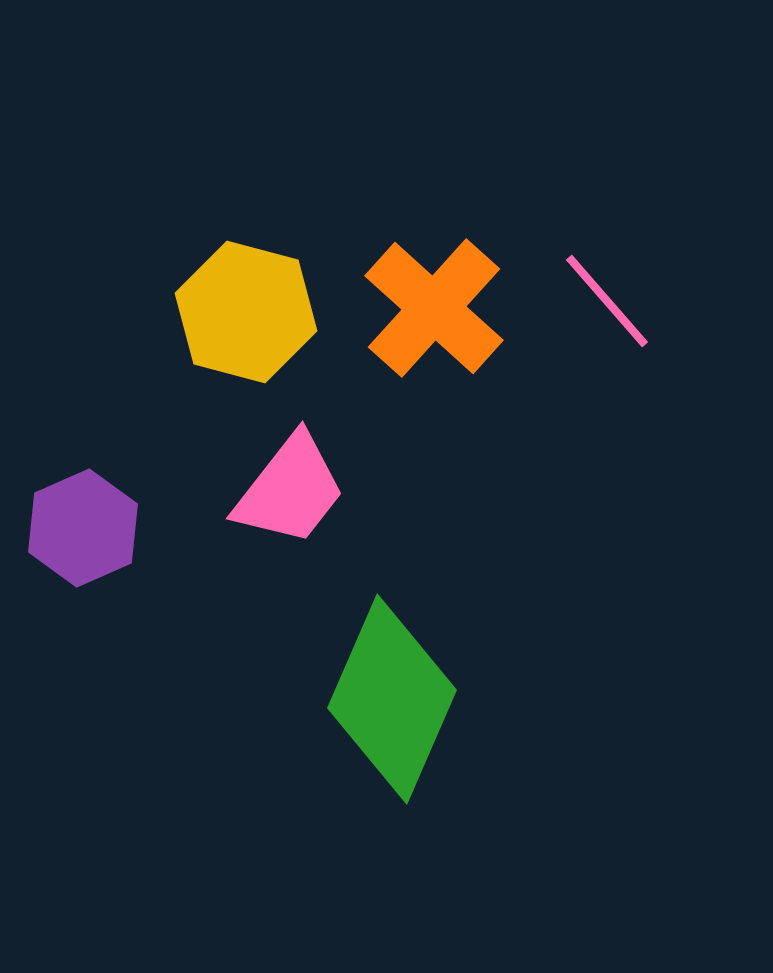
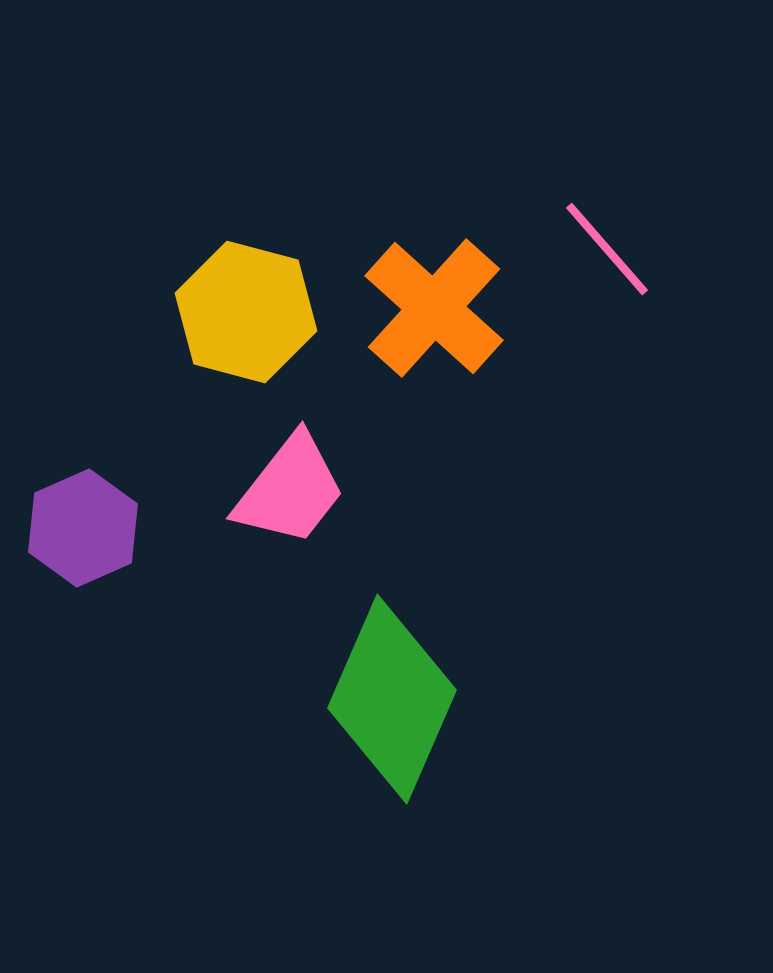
pink line: moved 52 px up
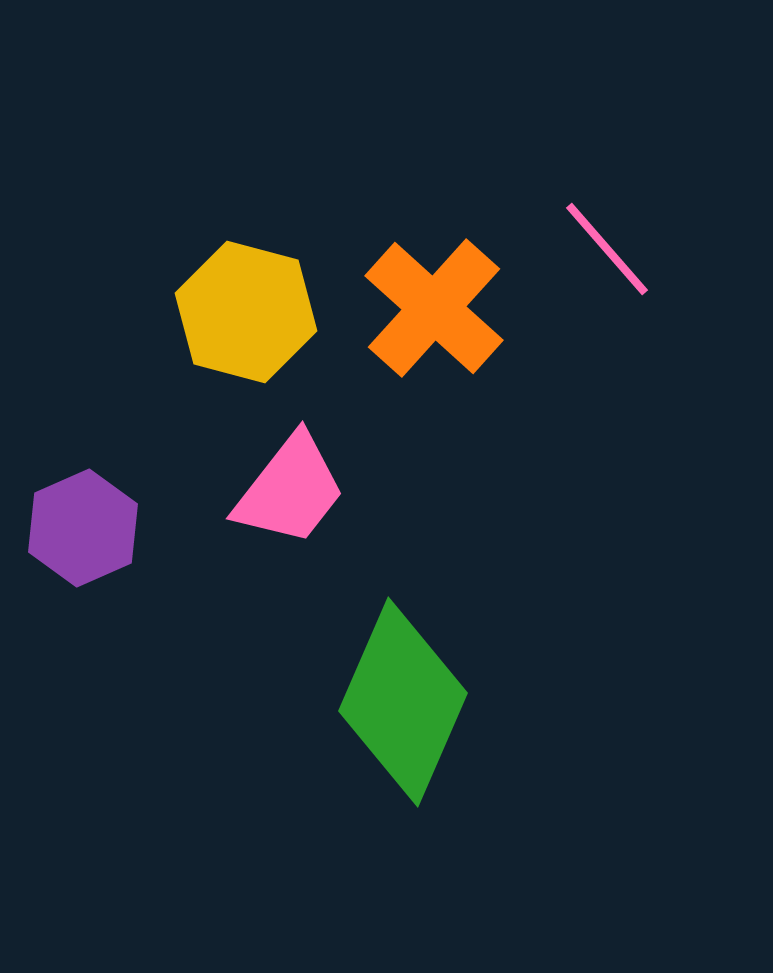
green diamond: moved 11 px right, 3 px down
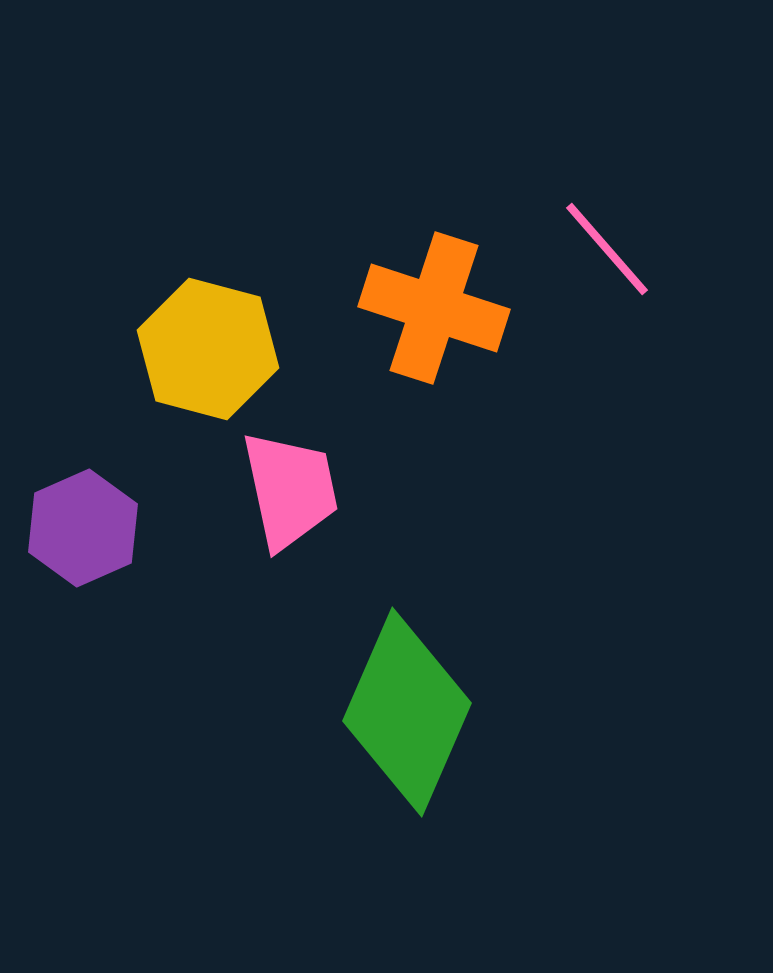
orange cross: rotated 24 degrees counterclockwise
yellow hexagon: moved 38 px left, 37 px down
pink trapezoid: rotated 50 degrees counterclockwise
green diamond: moved 4 px right, 10 px down
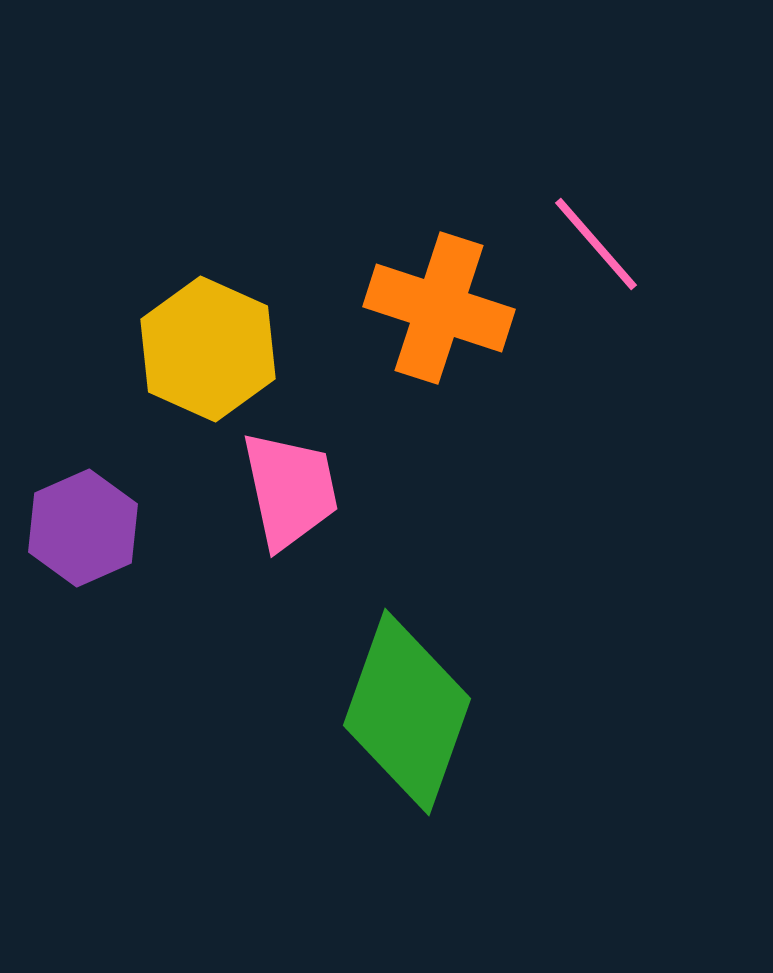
pink line: moved 11 px left, 5 px up
orange cross: moved 5 px right
yellow hexagon: rotated 9 degrees clockwise
green diamond: rotated 4 degrees counterclockwise
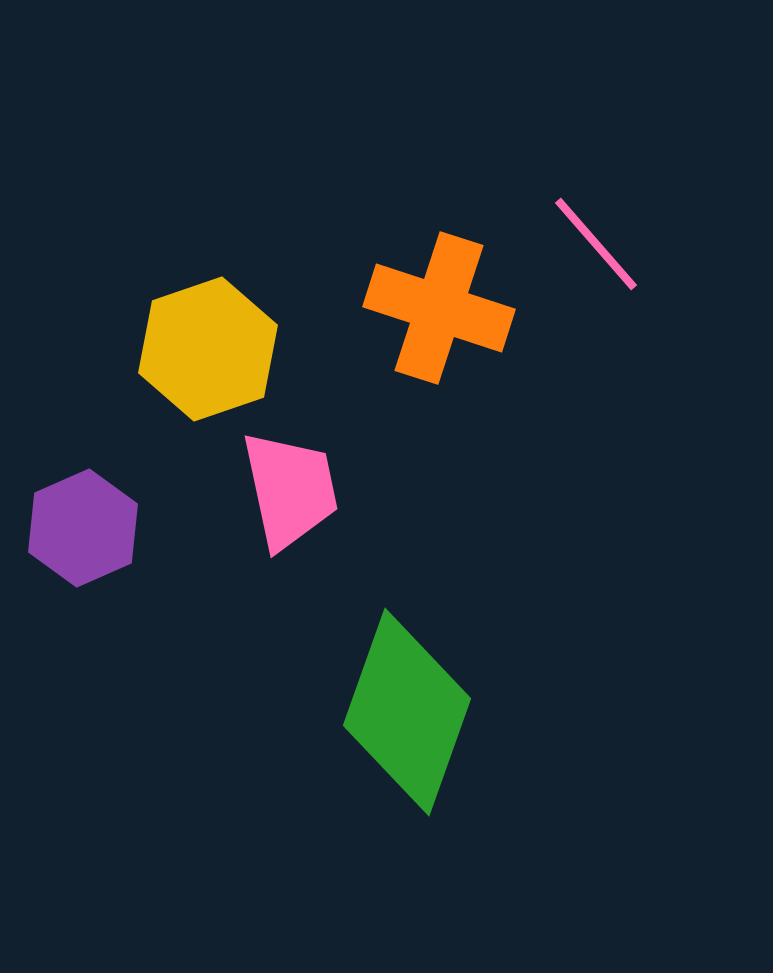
yellow hexagon: rotated 17 degrees clockwise
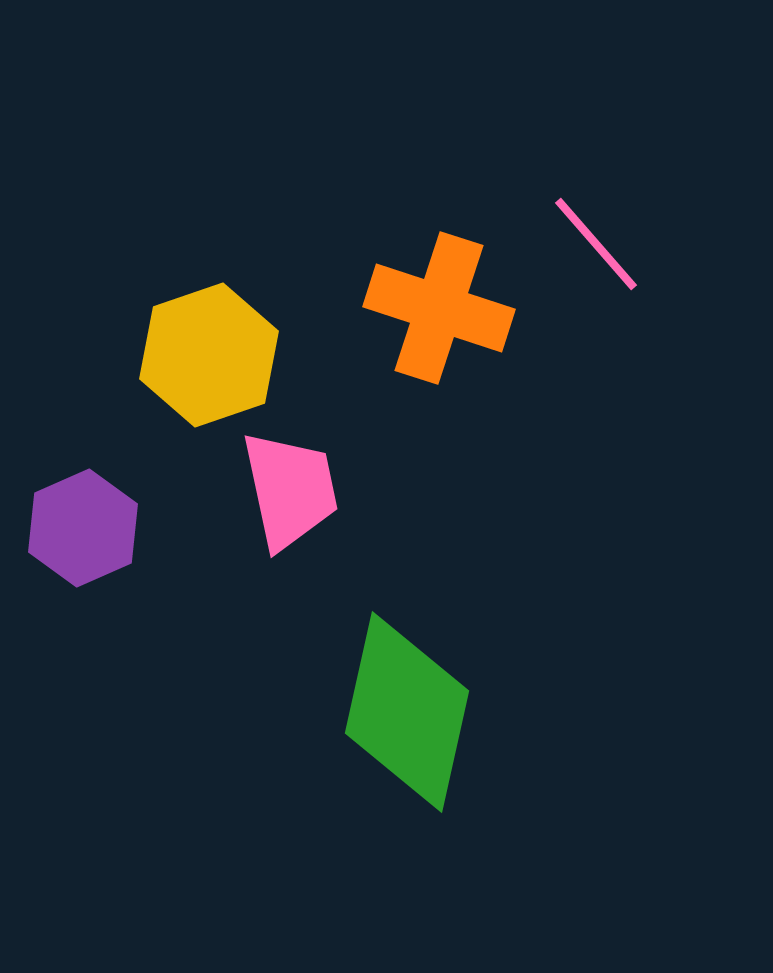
yellow hexagon: moved 1 px right, 6 px down
green diamond: rotated 7 degrees counterclockwise
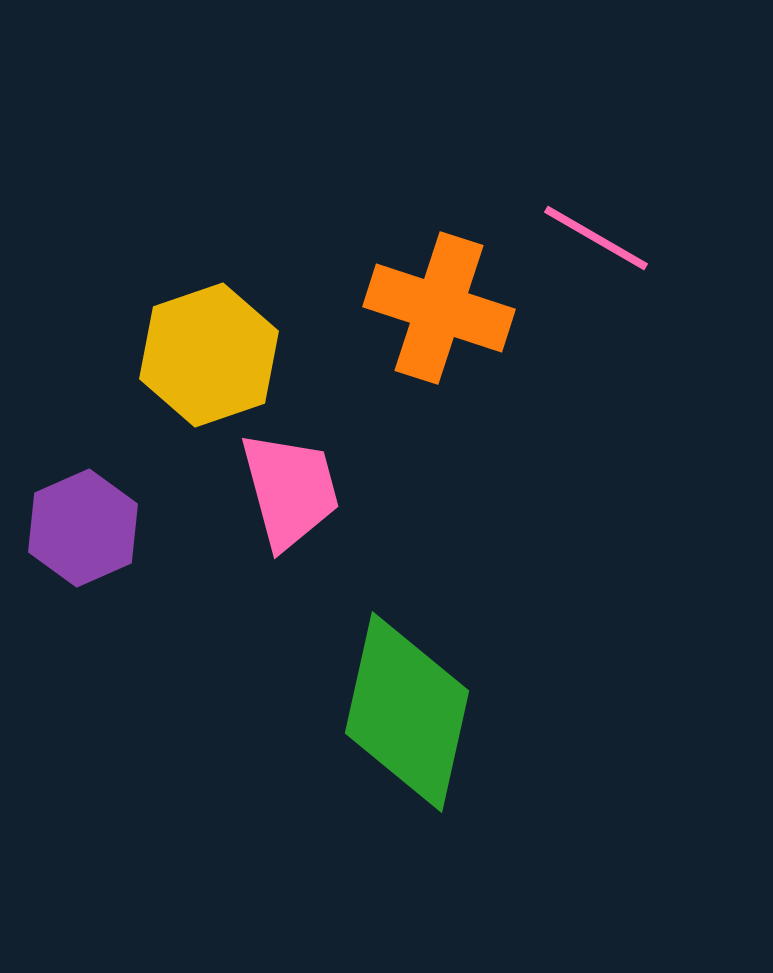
pink line: moved 6 px up; rotated 19 degrees counterclockwise
pink trapezoid: rotated 3 degrees counterclockwise
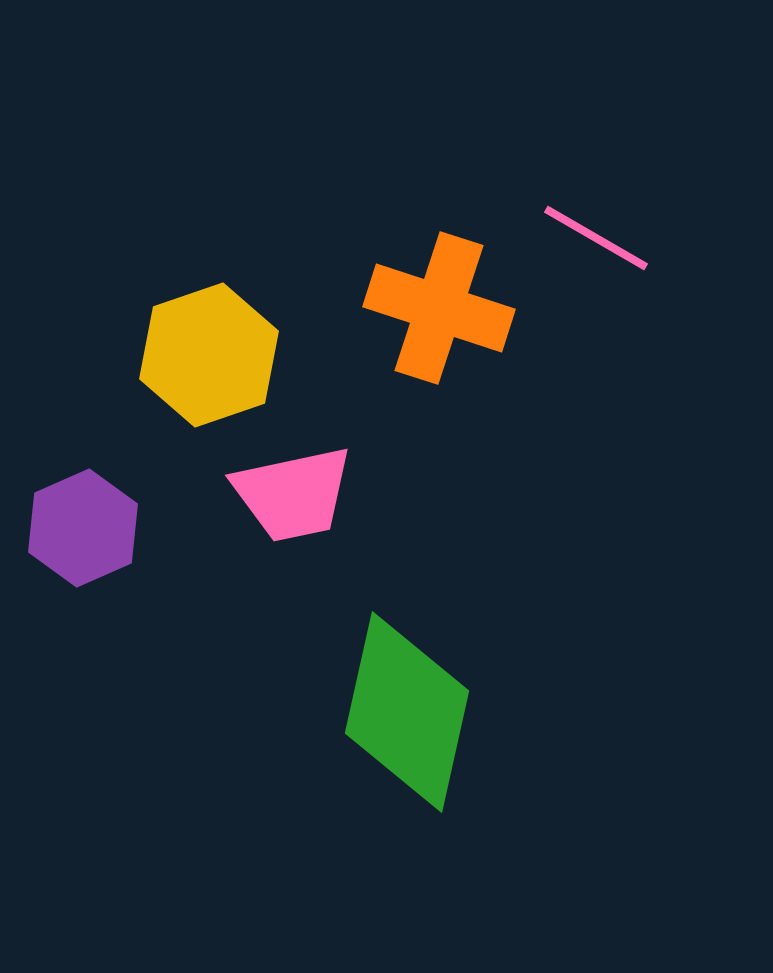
pink trapezoid: moved 3 px right, 4 px down; rotated 93 degrees clockwise
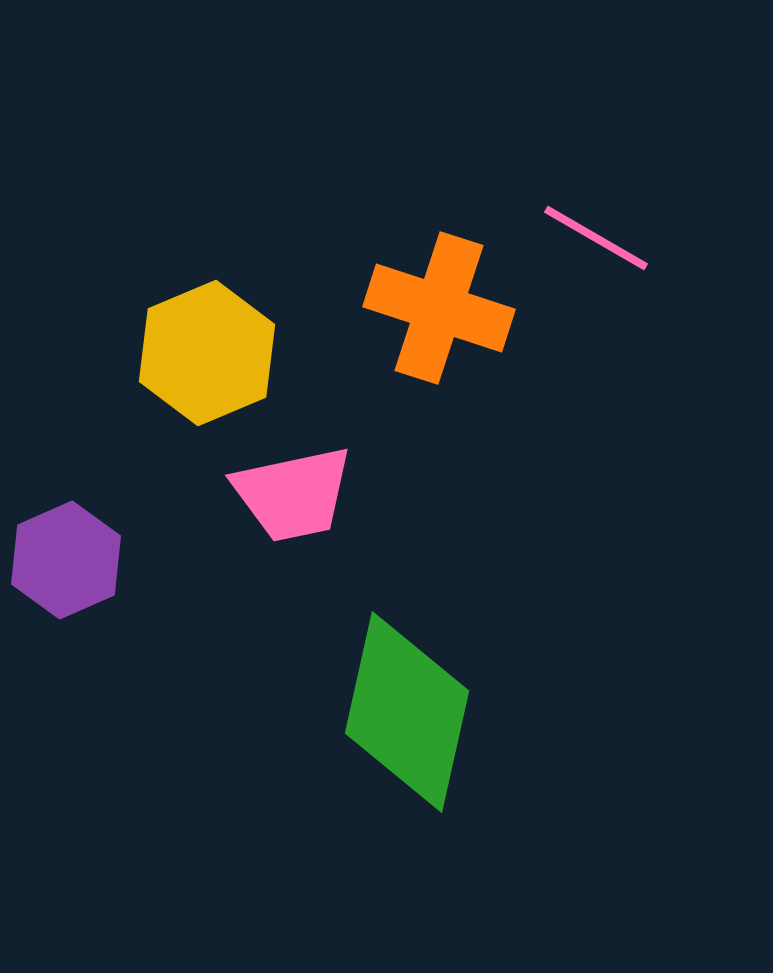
yellow hexagon: moved 2 px left, 2 px up; rotated 4 degrees counterclockwise
purple hexagon: moved 17 px left, 32 px down
